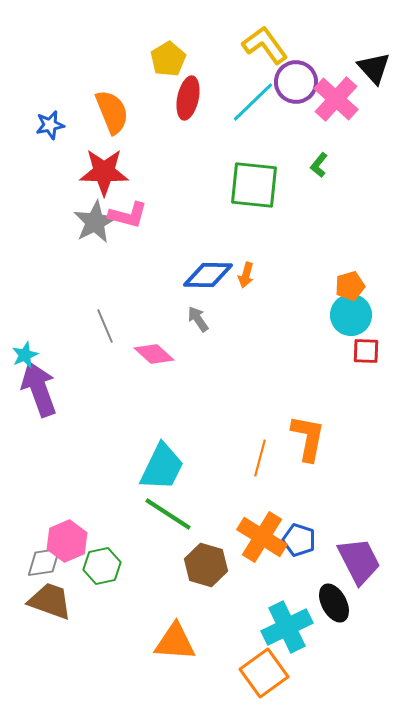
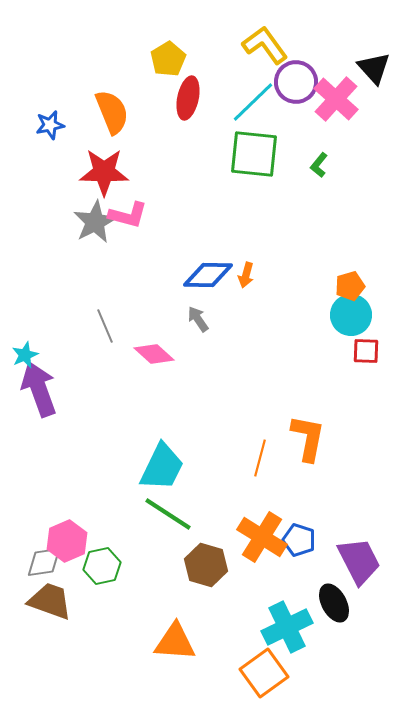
green square: moved 31 px up
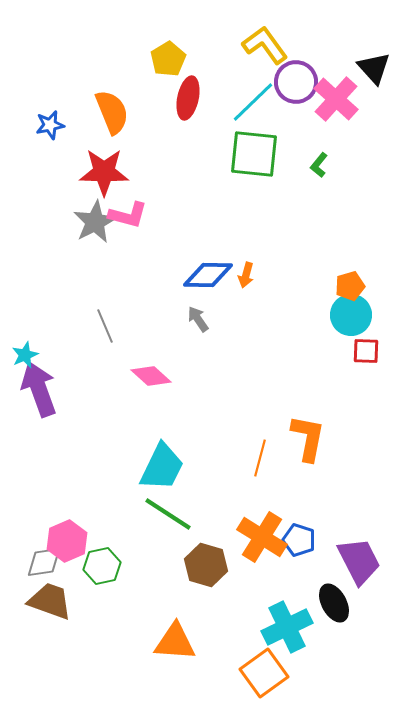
pink diamond: moved 3 px left, 22 px down
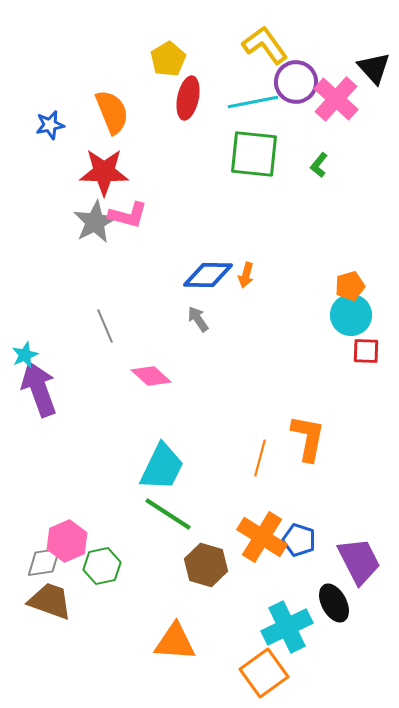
cyan line: rotated 33 degrees clockwise
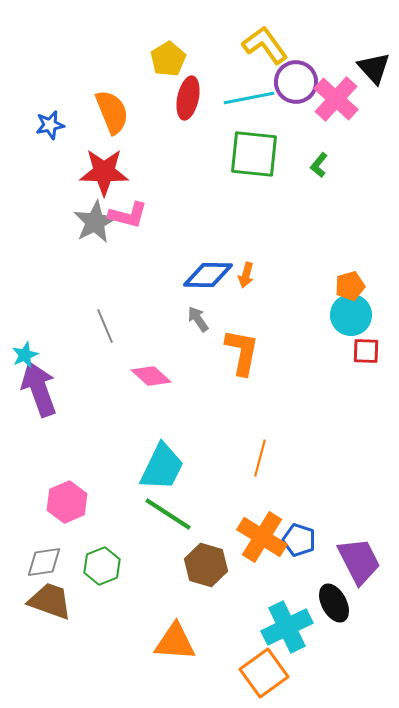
cyan line: moved 4 px left, 4 px up
orange L-shape: moved 66 px left, 86 px up
pink hexagon: moved 39 px up
green hexagon: rotated 9 degrees counterclockwise
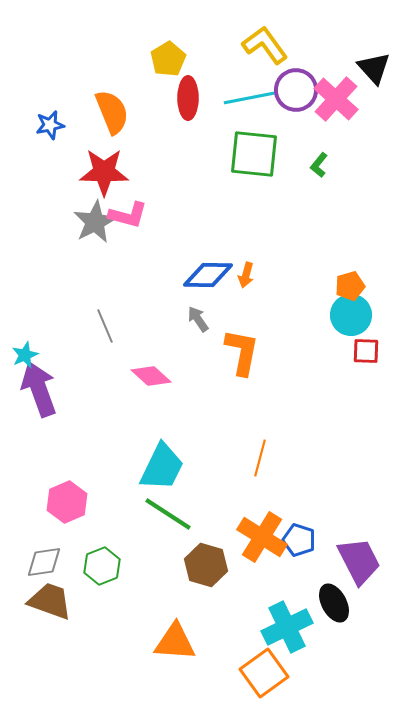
purple circle: moved 8 px down
red ellipse: rotated 12 degrees counterclockwise
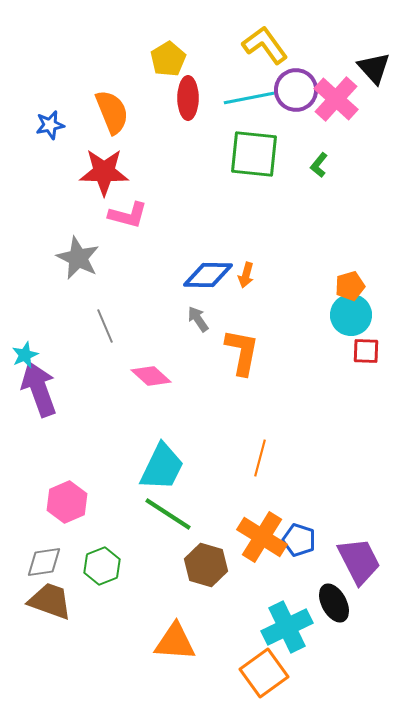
gray star: moved 17 px left, 36 px down; rotated 18 degrees counterclockwise
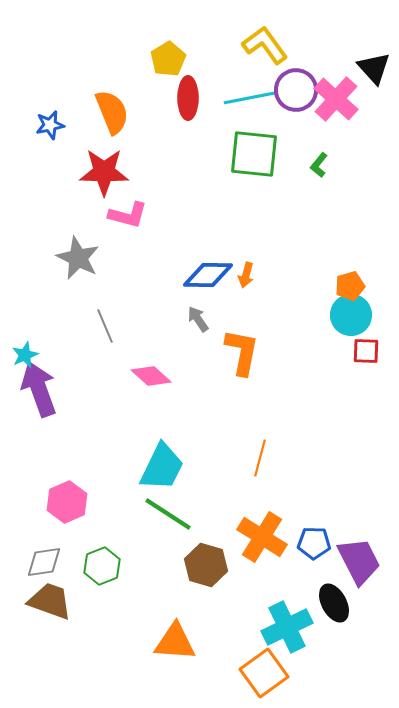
blue pentagon: moved 15 px right, 3 px down; rotated 16 degrees counterclockwise
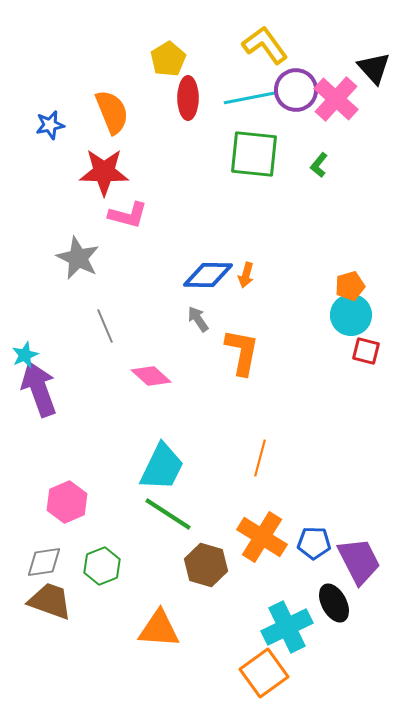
red square: rotated 12 degrees clockwise
orange triangle: moved 16 px left, 13 px up
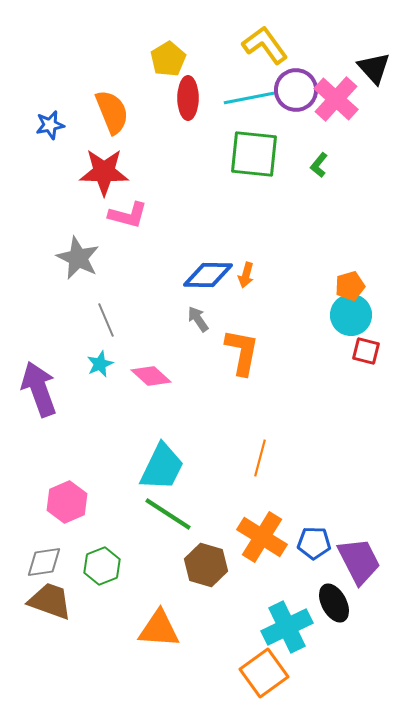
gray line: moved 1 px right, 6 px up
cyan star: moved 75 px right, 9 px down
